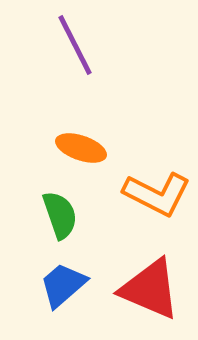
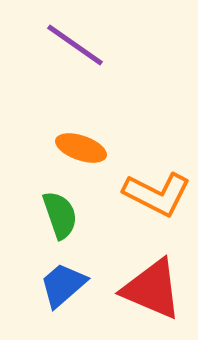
purple line: rotated 28 degrees counterclockwise
red triangle: moved 2 px right
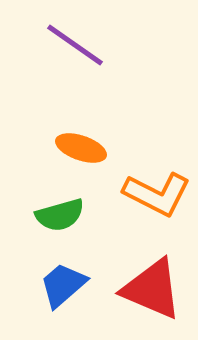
green semicircle: rotated 93 degrees clockwise
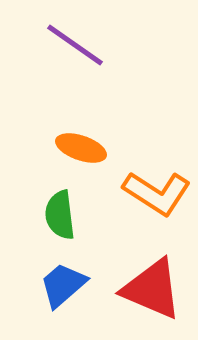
orange L-shape: moved 1 px up; rotated 6 degrees clockwise
green semicircle: rotated 99 degrees clockwise
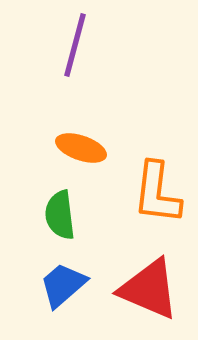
purple line: rotated 70 degrees clockwise
orange L-shape: rotated 64 degrees clockwise
red triangle: moved 3 px left
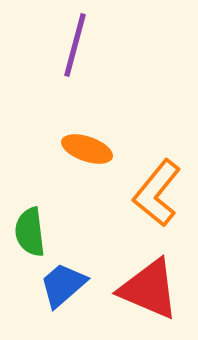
orange ellipse: moved 6 px right, 1 px down
orange L-shape: rotated 32 degrees clockwise
green semicircle: moved 30 px left, 17 px down
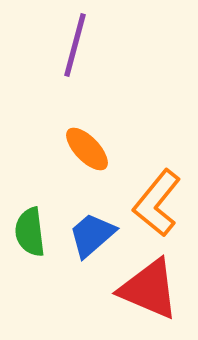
orange ellipse: rotated 27 degrees clockwise
orange L-shape: moved 10 px down
blue trapezoid: moved 29 px right, 50 px up
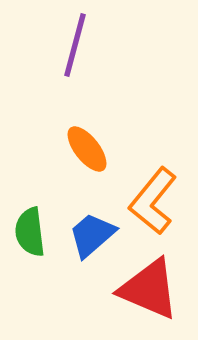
orange ellipse: rotated 6 degrees clockwise
orange L-shape: moved 4 px left, 2 px up
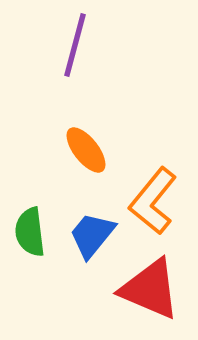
orange ellipse: moved 1 px left, 1 px down
blue trapezoid: rotated 10 degrees counterclockwise
red triangle: moved 1 px right
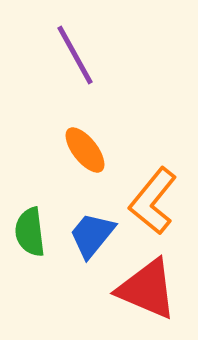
purple line: moved 10 px down; rotated 44 degrees counterclockwise
orange ellipse: moved 1 px left
red triangle: moved 3 px left
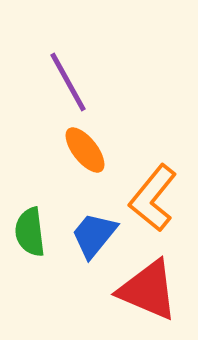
purple line: moved 7 px left, 27 px down
orange L-shape: moved 3 px up
blue trapezoid: moved 2 px right
red triangle: moved 1 px right, 1 px down
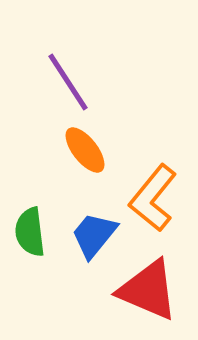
purple line: rotated 4 degrees counterclockwise
